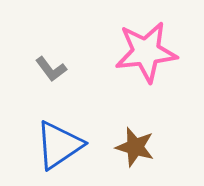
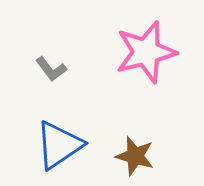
pink star: rotated 8 degrees counterclockwise
brown star: moved 9 px down
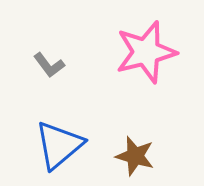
gray L-shape: moved 2 px left, 4 px up
blue triangle: rotated 6 degrees counterclockwise
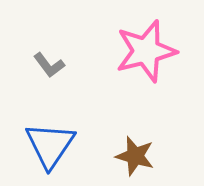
pink star: moved 1 px up
blue triangle: moved 9 px left; rotated 16 degrees counterclockwise
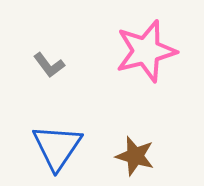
blue triangle: moved 7 px right, 2 px down
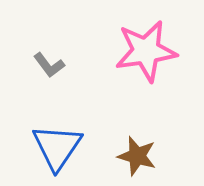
pink star: rotated 6 degrees clockwise
brown star: moved 2 px right
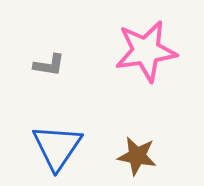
gray L-shape: rotated 44 degrees counterclockwise
brown star: rotated 6 degrees counterclockwise
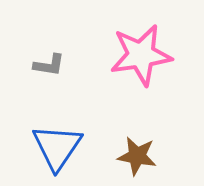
pink star: moved 5 px left, 4 px down
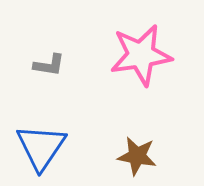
blue triangle: moved 16 px left
